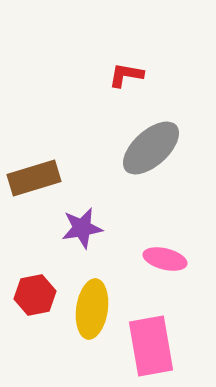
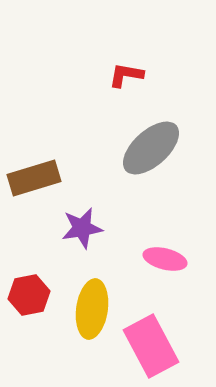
red hexagon: moved 6 px left
pink rectangle: rotated 18 degrees counterclockwise
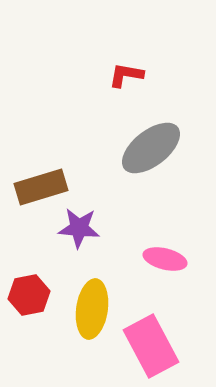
gray ellipse: rotated 4 degrees clockwise
brown rectangle: moved 7 px right, 9 px down
purple star: moved 3 px left; rotated 15 degrees clockwise
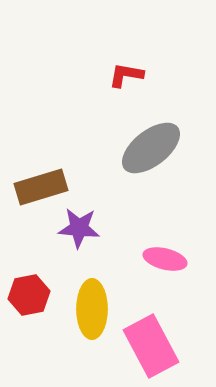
yellow ellipse: rotated 8 degrees counterclockwise
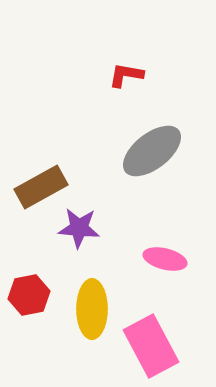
gray ellipse: moved 1 px right, 3 px down
brown rectangle: rotated 12 degrees counterclockwise
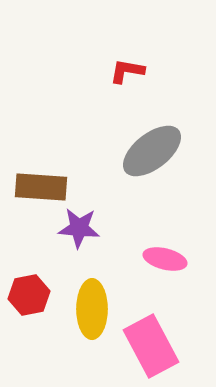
red L-shape: moved 1 px right, 4 px up
brown rectangle: rotated 33 degrees clockwise
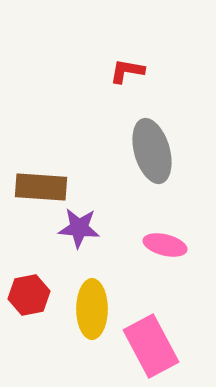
gray ellipse: rotated 68 degrees counterclockwise
pink ellipse: moved 14 px up
